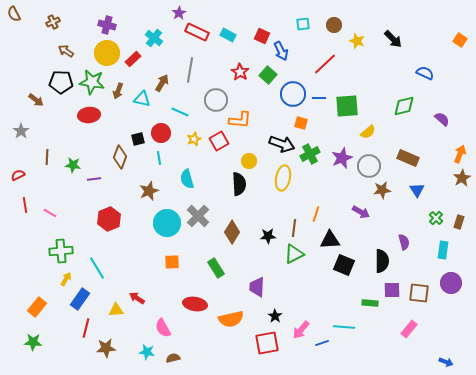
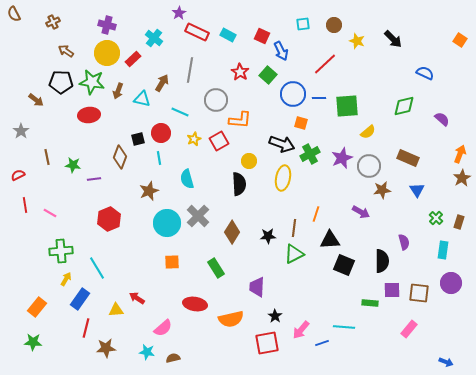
brown line at (47, 157): rotated 14 degrees counterclockwise
pink semicircle at (163, 328): rotated 102 degrees counterclockwise
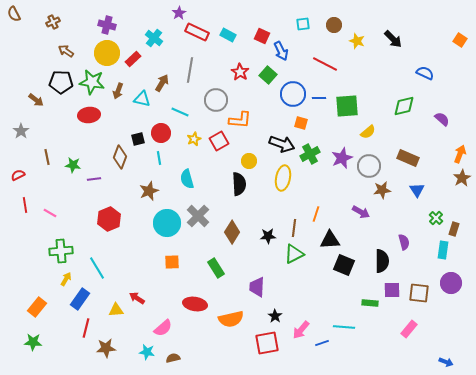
red line at (325, 64): rotated 70 degrees clockwise
brown rectangle at (459, 222): moved 5 px left, 7 px down
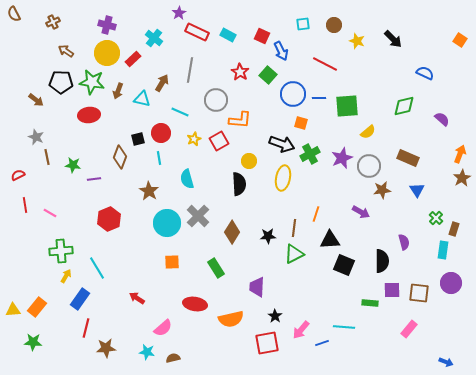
gray star at (21, 131): moved 15 px right, 6 px down; rotated 14 degrees counterclockwise
brown star at (149, 191): rotated 18 degrees counterclockwise
yellow arrow at (66, 279): moved 3 px up
yellow triangle at (116, 310): moved 103 px left
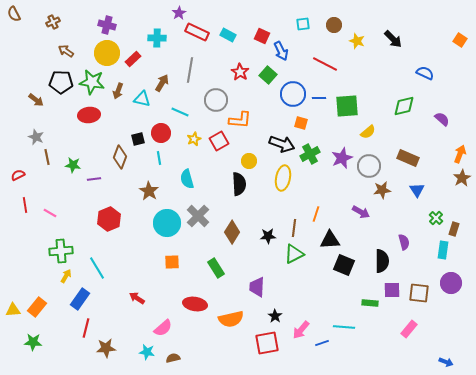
cyan cross at (154, 38): moved 3 px right; rotated 36 degrees counterclockwise
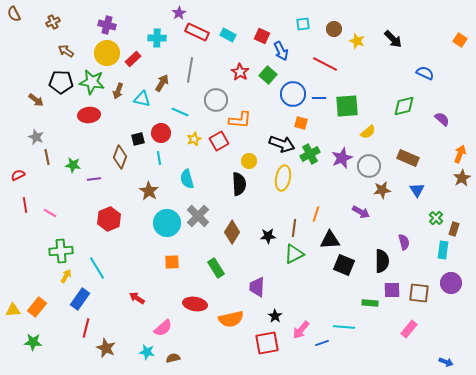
brown circle at (334, 25): moved 4 px down
brown star at (106, 348): rotated 30 degrees clockwise
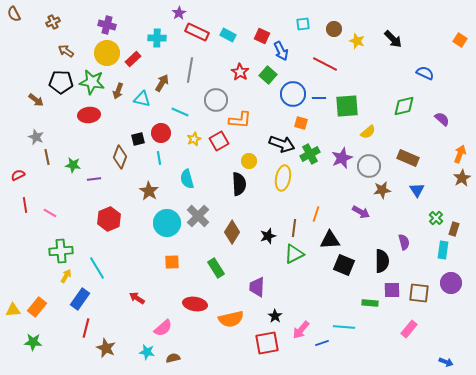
black star at (268, 236): rotated 14 degrees counterclockwise
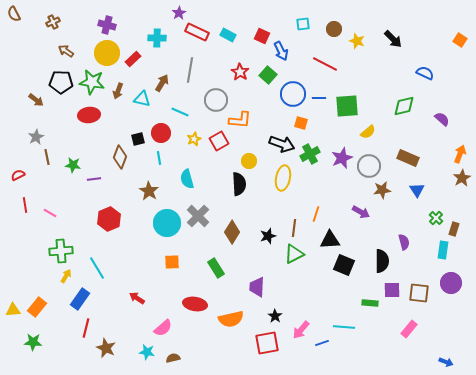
gray star at (36, 137): rotated 21 degrees clockwise
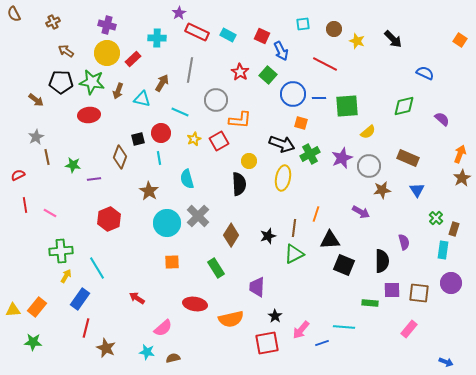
brown diamond at (232, 232): moved 1 px left, 3 px down
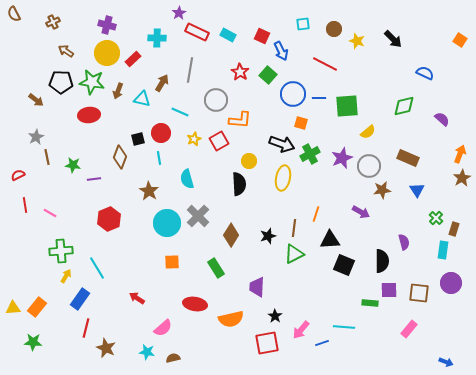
purple square at (392, 290): moved 3 px left
yellow triangle at (13, 310): moved 2 px up
